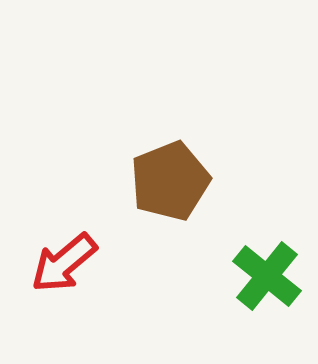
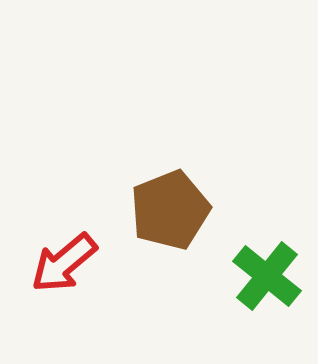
brown pentagon: moved 29 px down
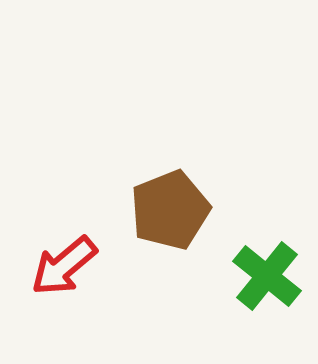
red arrow: moved 3 px down
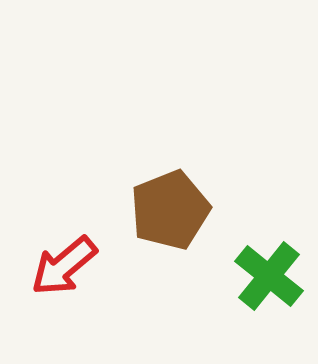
green cross: moved 2 px right
